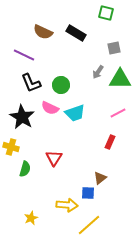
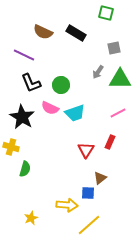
red triangle: moved 32 px right, 8 px up
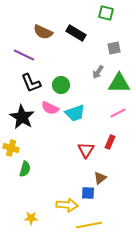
green triangle: moved 1 px left, 4 px down
yellow cross: moved 1 px down
yellow star: rotated 24 degrees clockwise
yellow line: rotated 30 degrees clockwise
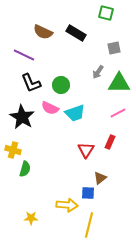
yellow cross: moved 2 px right, 2 px down
yellow line: rotated 65 degrees counterclockwise
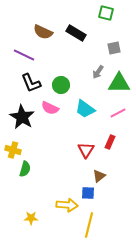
cyan trapezoid: moved 10 px right, 4 px up; rotated 55 degrees clockwise
brown triangle: moved 1 px left, 2 px up
